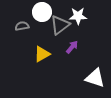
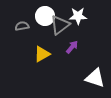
white circle: moved 3 px right, 4 px down
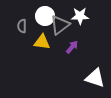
white star: moved 2 px right
gray semicircle: rotated 80 degrees counterclockwise
yellow triangle: moved 12 px up; rotated 36 degrees clockwise
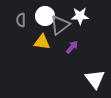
gray semicircle: moved 1 px left, 6 px up
white triangle: moved 1 px down; rotated 35 degrees clockwise
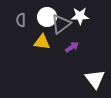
white circle: moved 2 px right, 1 px down
gray triangle: moved 1 px right, 1 px up
purple arrow: rotated 16 degrees clockwise
